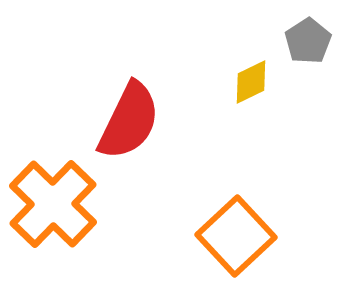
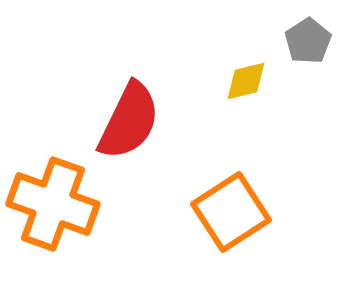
yellow diamond: moved 5 px left, 1 px up; rotated 12 degrees clockwise
orange cross: rotated 24 degrees counterclockwise
orange square: moved 5 px left, 24 px up; rotated 10 degrees clockwise
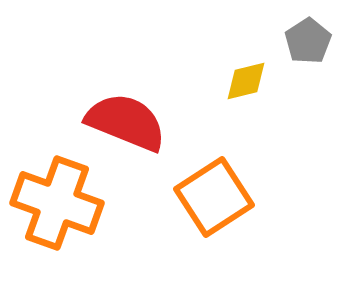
red semicircle: moved 3 px left, 1 px down; rotated 94 degrees counterclockwise
orange cross: moved 4 px right, 1 px up
orange square: moved 17 px left, 15 px up
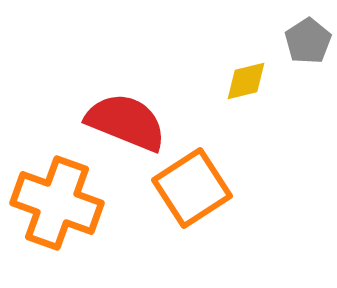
orange square: moved 22 px left, 9 px up
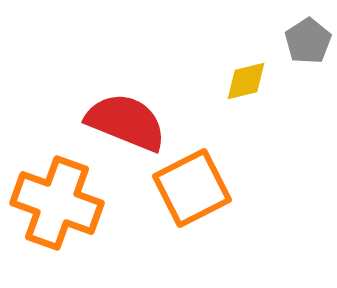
orange square: rotated 6 degrees clockwise
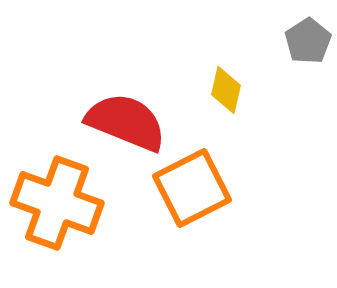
yellow diamond: moved 20 px left, 9 px down; rotated 63 degrees counterclockwise
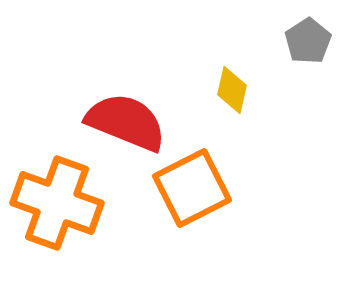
yellow diamond: moved 6 px right
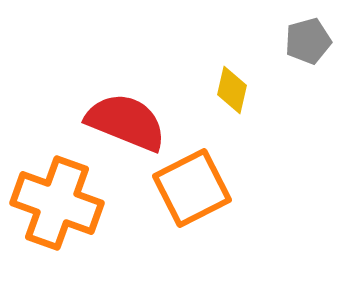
gray pentagon: rotated 18 degrees clockwise
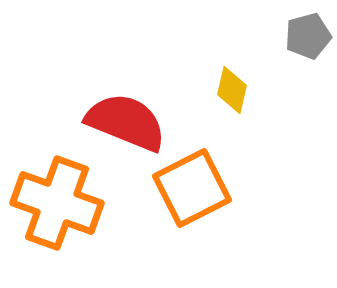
gray pentagon: moved 5 px up
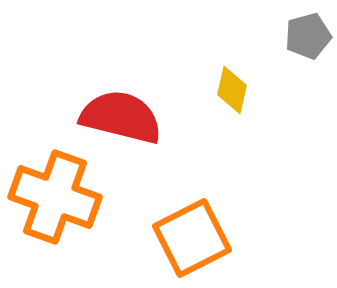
red semicircle: moved 5 px left, 5 px up; rotated 8 degrees counterclockwise
orange square: moved 50 px down
orange cross: moved 2 px left, 6 px up
